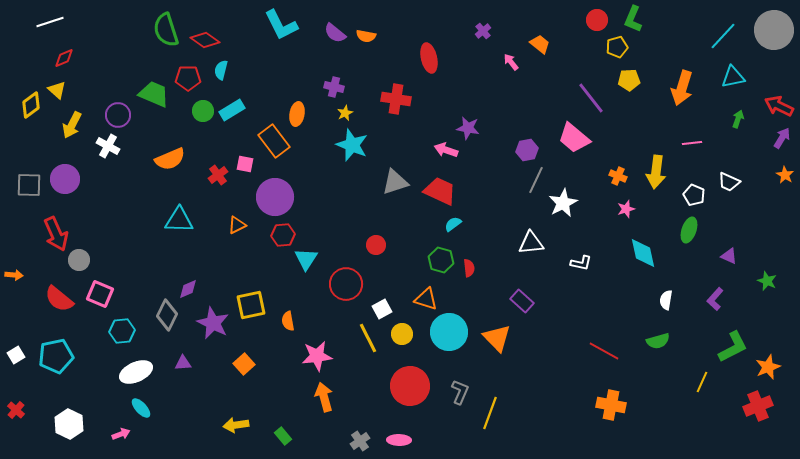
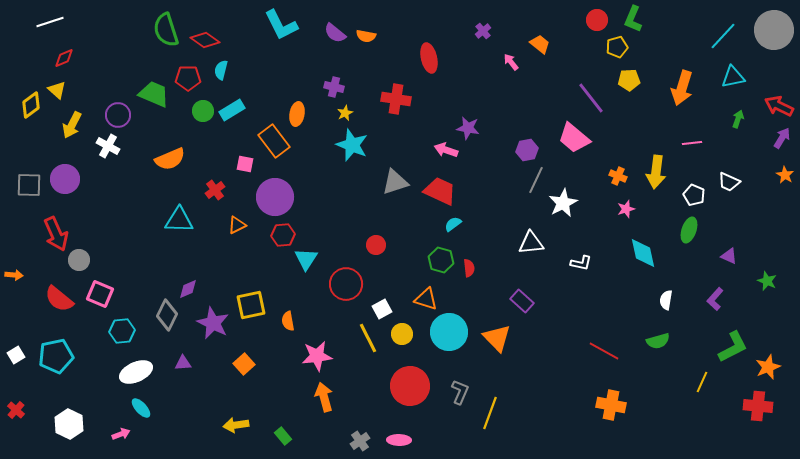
red cross at (218, 175): moved 3 px left, 15 px down
red cross at (758, 406): rotated 28 degrees clockwise
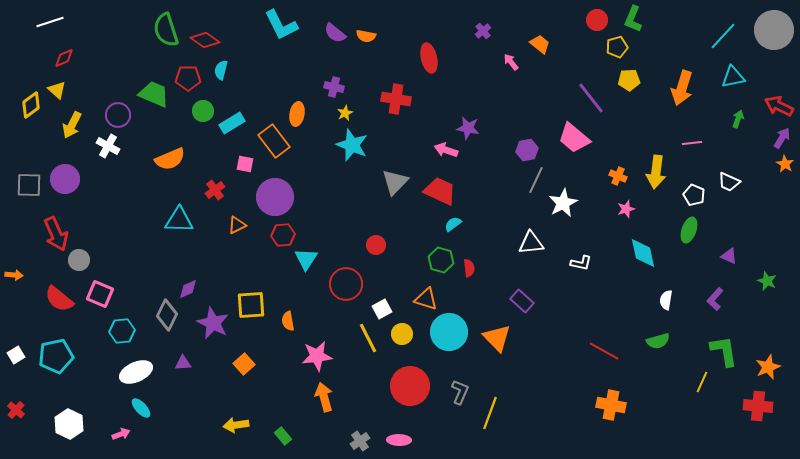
cyan rectangle at (232, 110): moved 13 px down
orange star at (785, 175): moved 11 px up
gray triangle at (395, 182): rotated 28 degrees counterclockwise
yellow square at (251, 305): rotated 8 degrees clockwise
green L-shape at (733, 347): moved 9 px left, 4 px down; rotated 72 degrees counterclockwise
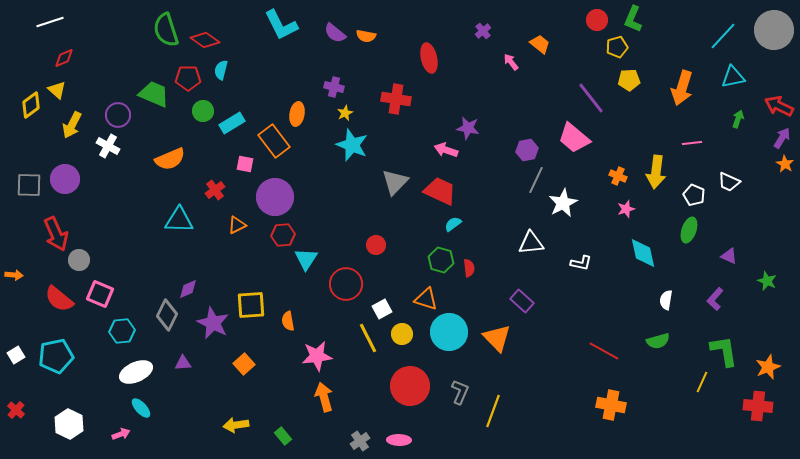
yellow line at (490, 413): moved 3 px right, 2 px up
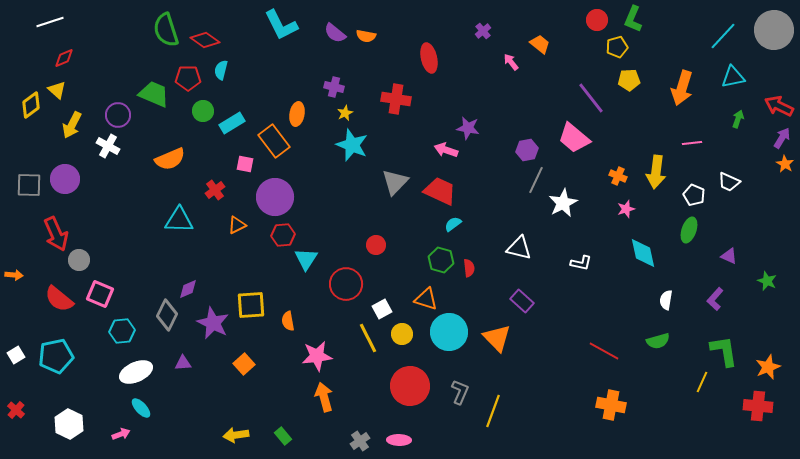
white triangle at (531, 243): moved 12 px left, 5 px down; rotated 20 degrees clockwise
yellow arrow at (236, 425): moved 10 px down
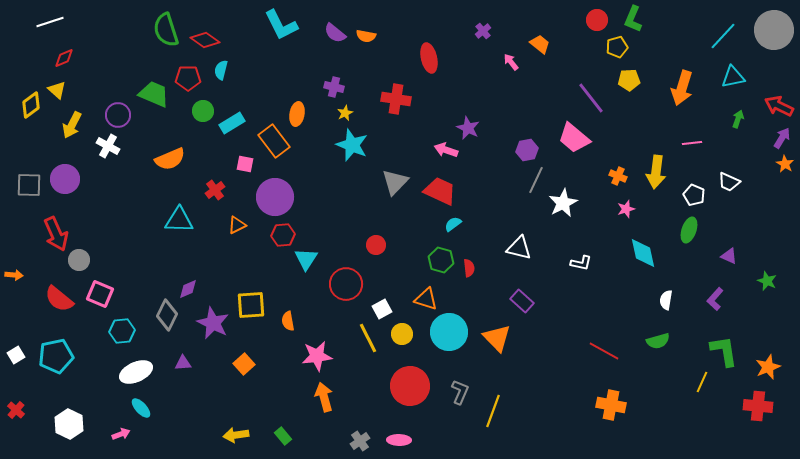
purple star at (468, 128): rotated 15 degrees clockwise
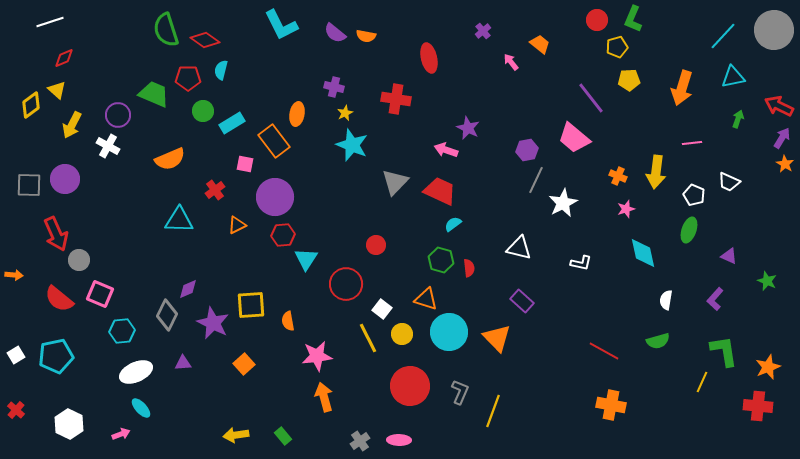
white square at (382, 309): rotated 24 degrees counterclockwise
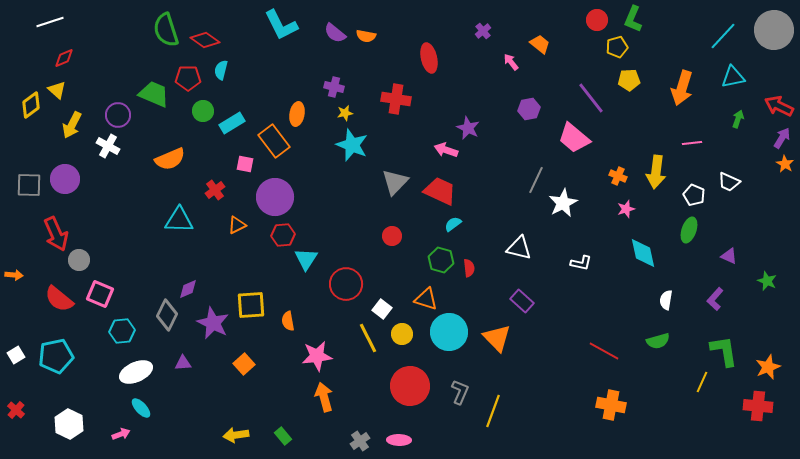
yellow star at (345, 113): rotated 14 degrees clockwise
purple hexagon at (527, 150): moved 2 px right, 41 px up
red circle at (376, 245): moved 16 px right, 9 px up
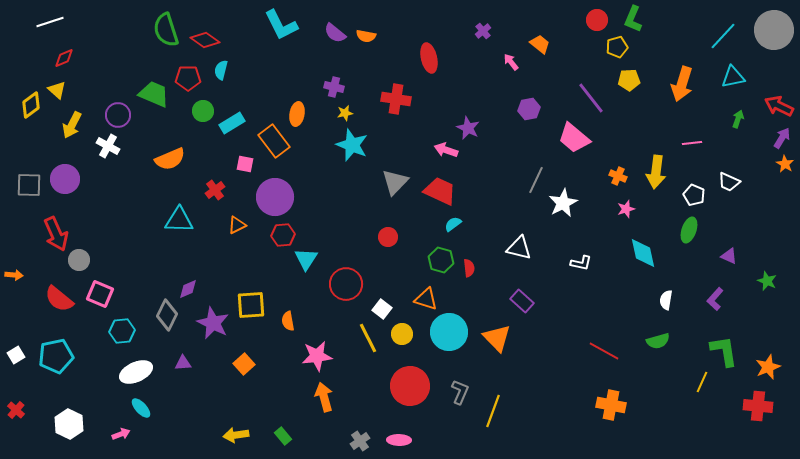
orange arrow at (682, 88): moved 4 px up
red circle at (392, 236): moved 4 px left, 1 px down
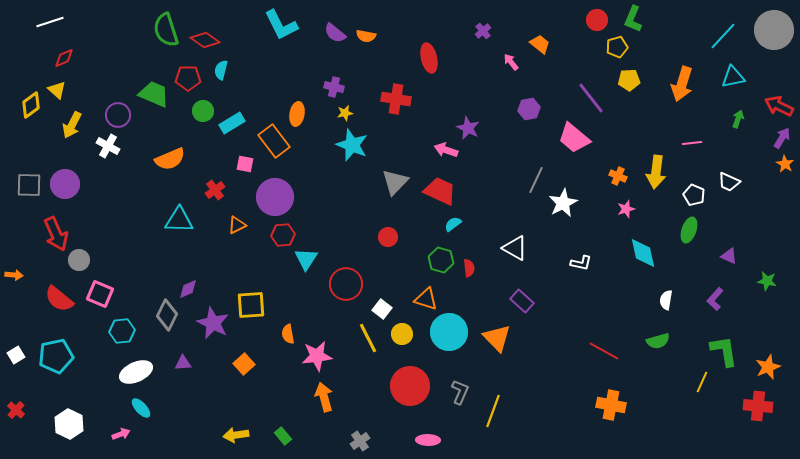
purple circle at (65, 179): moved 5 px down
white triangle at (519, 248): moved 4 px left; rotated 16 degrees clockwise
green star at (767, 281): rotated 12 degrees counterclockwise
orange semicircle at (288, 321): moved 13 px down
pink ellipse at (399, 440): moved 29 px right
